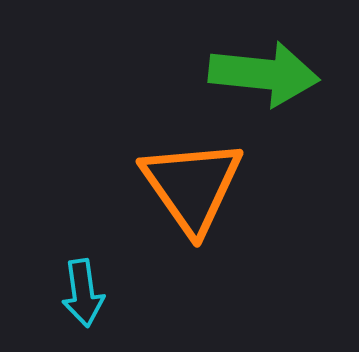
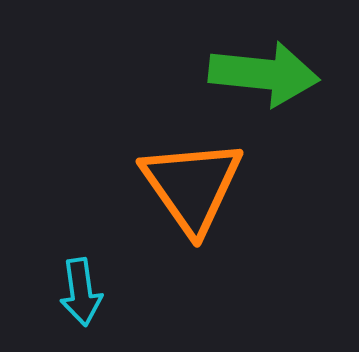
cyan arrow: moved 2 px left, 1 px up
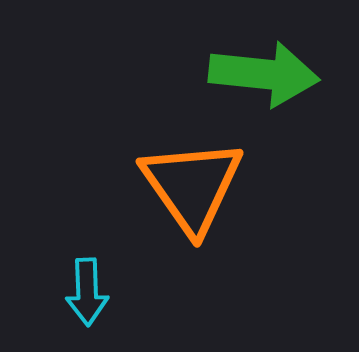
cyan arrow: moved 6 px right; rotated 6 degrees clockwise
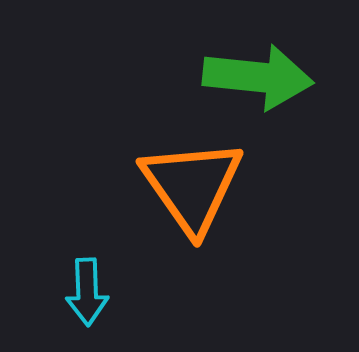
green arrow: moved 6 px left, 3 px down
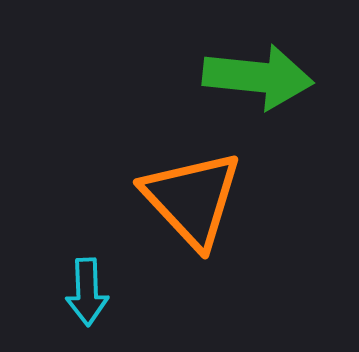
orange triangle: moved 13 px down; rotated 8 degrees counterclockwise
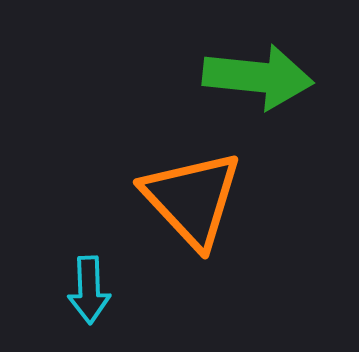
cyan arrow: moved 2 px right, 2 px up
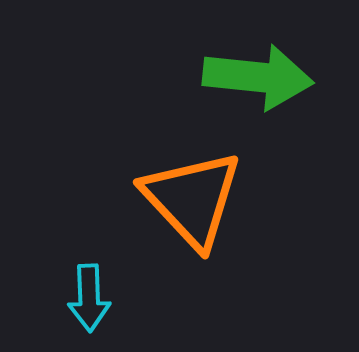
cyan arrow: moved 8 px down
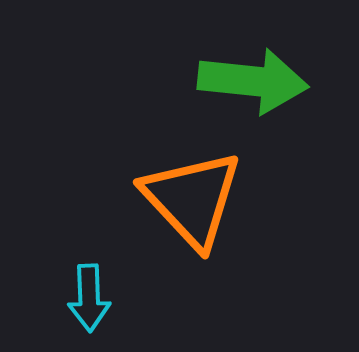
green arrow: moved 5 px left, 4 px down
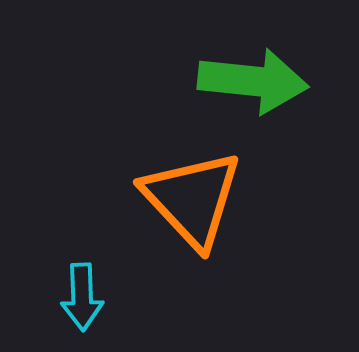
cyan arrow: moved 7 px left, 1 px up
